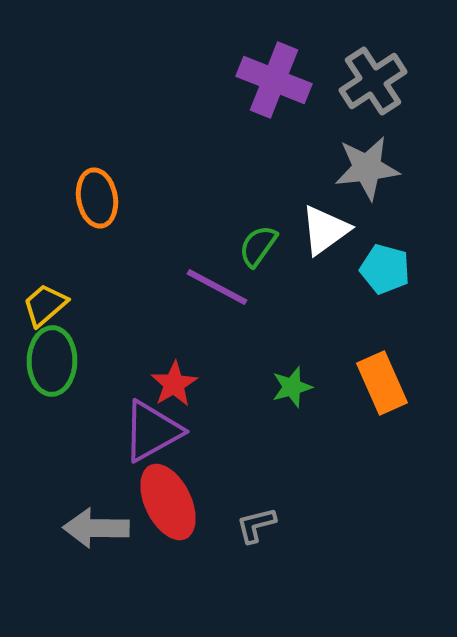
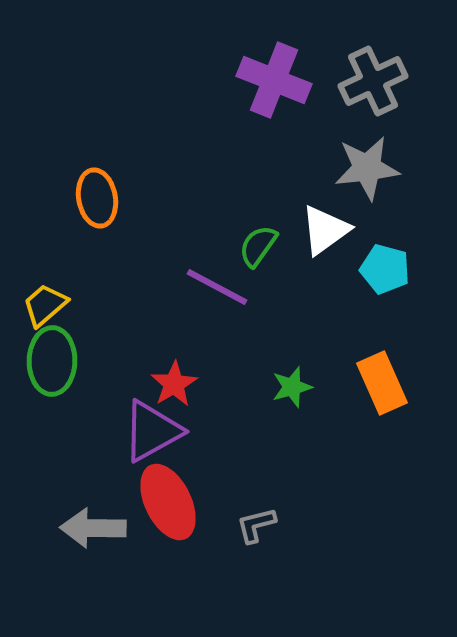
gray cross: rotated 8 degrees clockwise
gray arrow: moved 3 px left
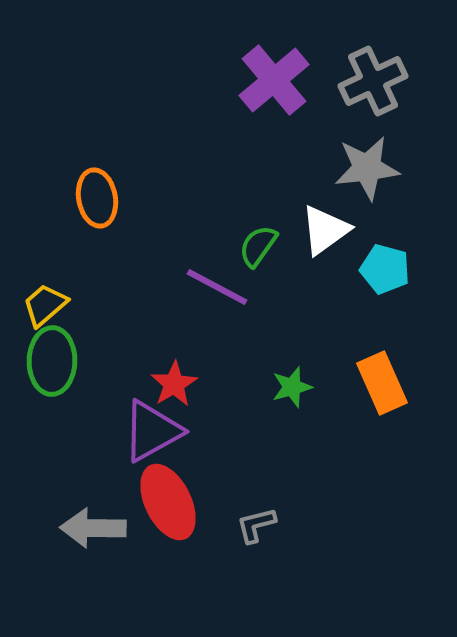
purple cross: rotated 28 degrees clockwise
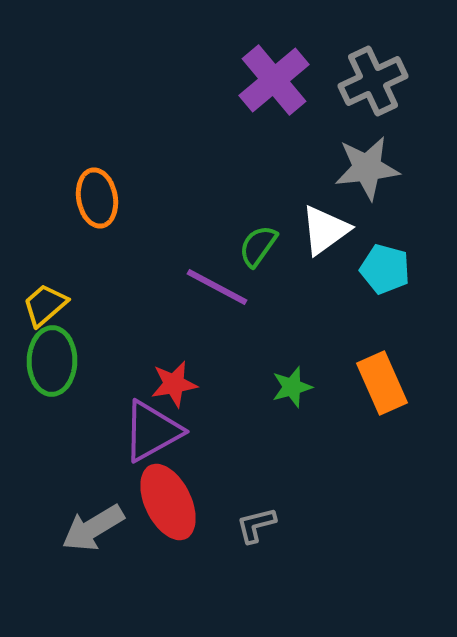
red star: rotated 21 degrees clockwise
gray arrow: rotated 32 degrees counterclockwise
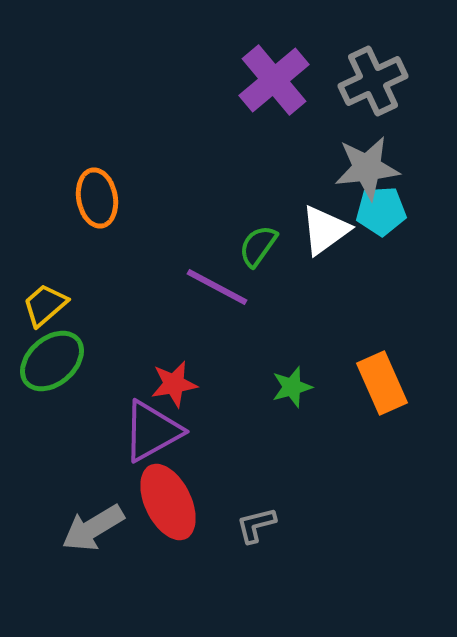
cyan pentagon: moved 4 px left, 58 px up; rotated 18 degrees counterclockwise
green ellipse: rotated 48 degrees clockwise
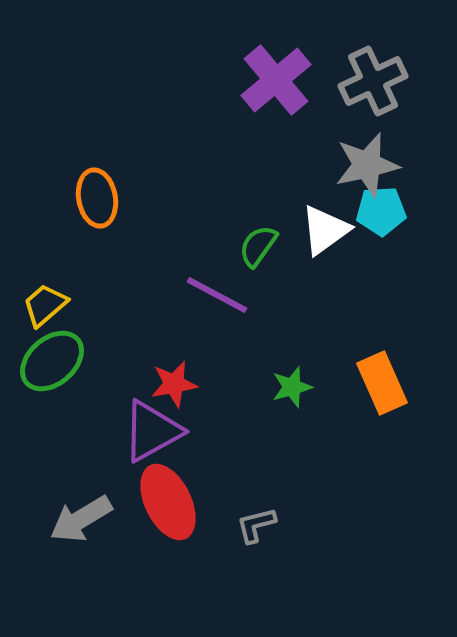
purple cross: moved 2 px right
gray star: moved 3 px up; rotated 6 degrees counterclockwise
purple line: moved 8 px down
gray arrow: moved 12 px left, 9 px up
